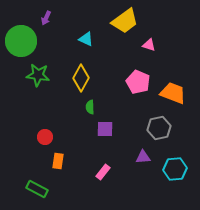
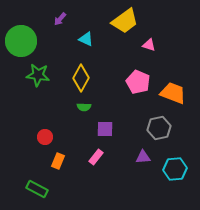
purple arrow: moved 14 px right, 1 px down; rotated 16 degrees clockwise
green semicircle: moved 6 px left; rotated 88 degrees counterclockwise
orange rectangle: rotated 14 degrees clockwise
pink rectangle: moved 7 px left, 15 px up
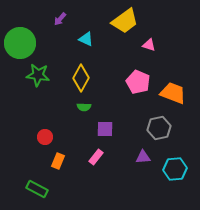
green circle: moved 1 px left, 2 px down
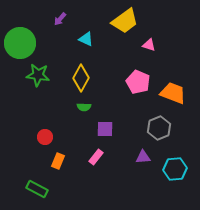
gray hexagon: rotated 10 degrees counterclockwise
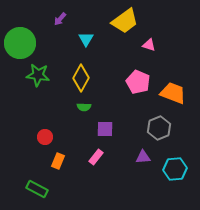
cyan triangle: rotated 35 degrees clockwise
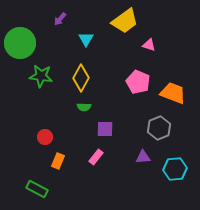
green star: moved 3 px right, 1 px down
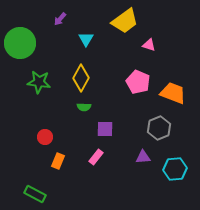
green star: moved 2 px left, 6 px down
green rectangle: moved 2 px left, 5 px down
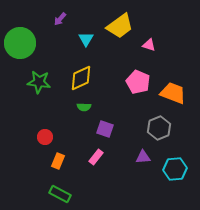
yellow trapezoid: moved 5 px left, 5 px down
yellow diamond: rotated 36 degrees clockwise
purple square: rotated 18 degrees clockwise
green rectangle: moved 25 px right
